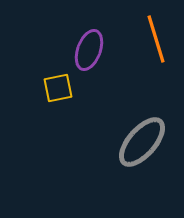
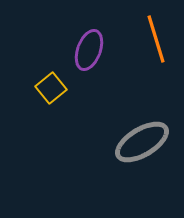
yellow square: moved 7 px left; rotated 28 degrees counterclockwise
gray ellipse: rotated 18 degrees clockwise
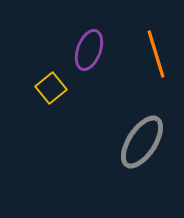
orange line: moved 15 px down
gray ellipse: rotated 26 degrees counterclockwise
